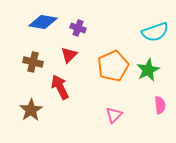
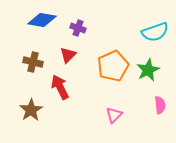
blue diamond: moved 1 px left, 2 px up
red triangle: moved 1 px left
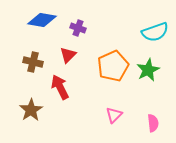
pink semicircle: moved 7 px left, 18 px down
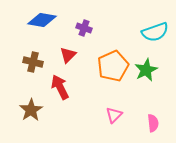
purple cross: moved 6 px right
green star: moved 2 px left
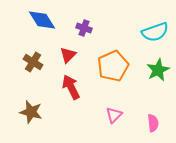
blue diamond: rotated 48 degrees clockwise
brown cross: rotated 18 degrees clockwise
green star: moved 12 px right
red arrow: moved 11 px right
brown star: moved 2 px down; rotated 25 degrees counterclockwise
